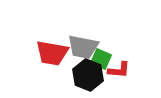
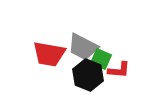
gray trapezoid: rotated 16 degrees clockwise
red trapezoid: moved 3 px left, 1 px down
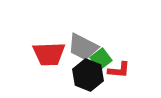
red trapezoid: rotated 12 degrees counterclockwise
green square: rotated 30 degrees clockwise
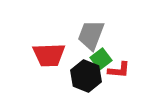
gray trapezoid: moved 8 px right, 12 px up; rotated 84 degrees clockwise
red trapezoid: moved 1 px down
black hexagon: moved 2 px left, 1 px down
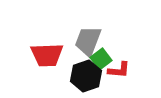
gray trapezoid: moved 3 px left, 6 px down
red trapezoid: moved 2 px left
black hexagon: rotated 20 degrees clockwise
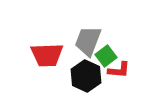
green square: moved 5 px right, 3 px up
black hexagon: rotated 16 degrees counterclockwise
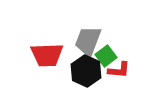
black hexagon: moved 5 px up
